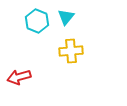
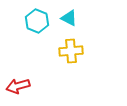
cyan triangle: moved 3 px right, 1 px down; rotated 42 degrees counterclockwise
red arrow: moved 1 px left, 9 px down
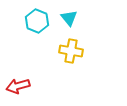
cyan triangle: rotated 24 degrees clockwise
yellow cross: rotated 15 degrees clockwise
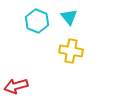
cyan triangle: moved 1 px up
red arrow: moved 2 px left
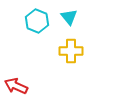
yellow cross: rotated 10 degrees counterclockwise
red arrow: rotated 40 degrees clockwise
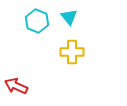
yellow cross: moved 1 px right, 1 px down
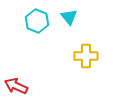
yellow cross: moved 14 px right, 4 px down
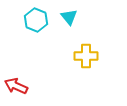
cyan hexagon: moved 1 px left, 1 px up
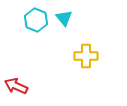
cyan triangle: moved 5 px left, 1 px down
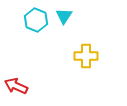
cyan triangle: moved 2 px up; rotated 12 degrees clockwise
